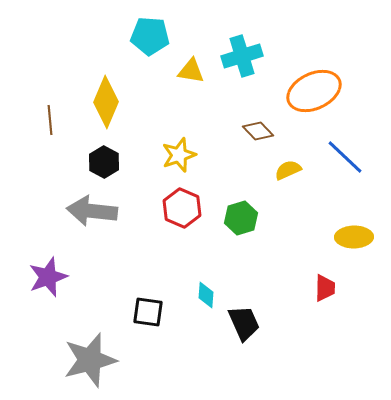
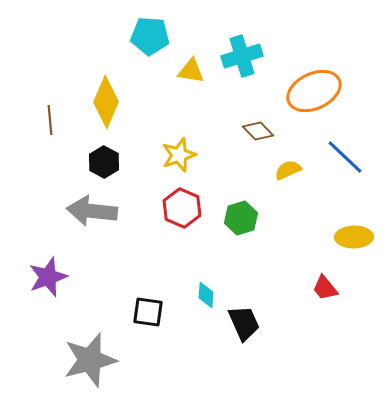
red trapezoid: rotated 140 degrees clockwise
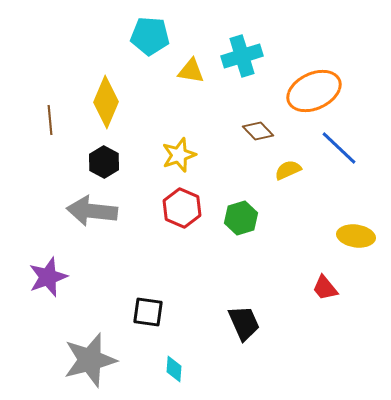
blue line: moved 6 px left, 9 px up
yellow ellipse: moved 2 px right, 1 px up; rotated 9 degrees clockwise
cyan diamond: moved 32 px left, 74 px down
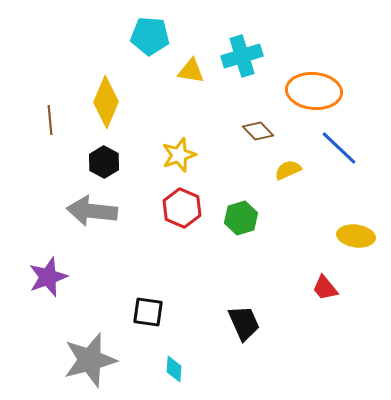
orange ellipse: rotated 30 degrees clockwise
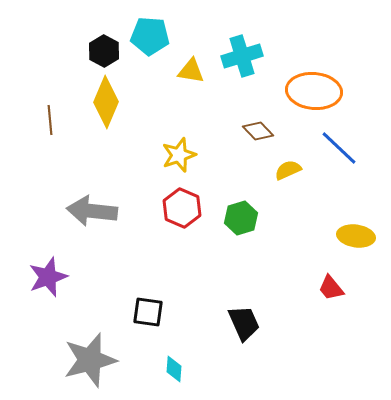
black hexagon: moved 111 px up
red trapezoid: moved 6 px right
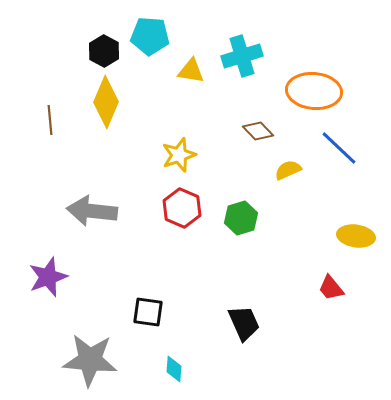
gray star: rotated 20 degrees clockwise
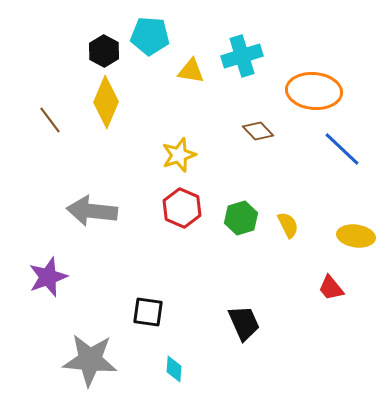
brown line: rotated 32 degrees counterclockwise
blue line: moved 3 px right, 1 px down
yellow semicircle: moved 55 px down; rotated 88 degrees clockwise
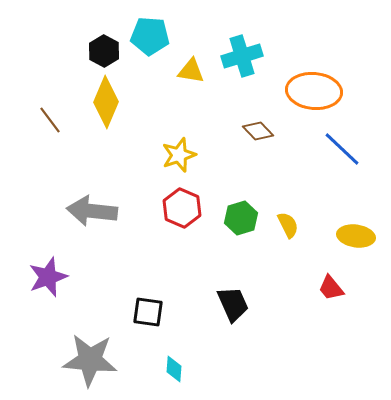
black trapezoid: moved 11 px left, 19 px up
